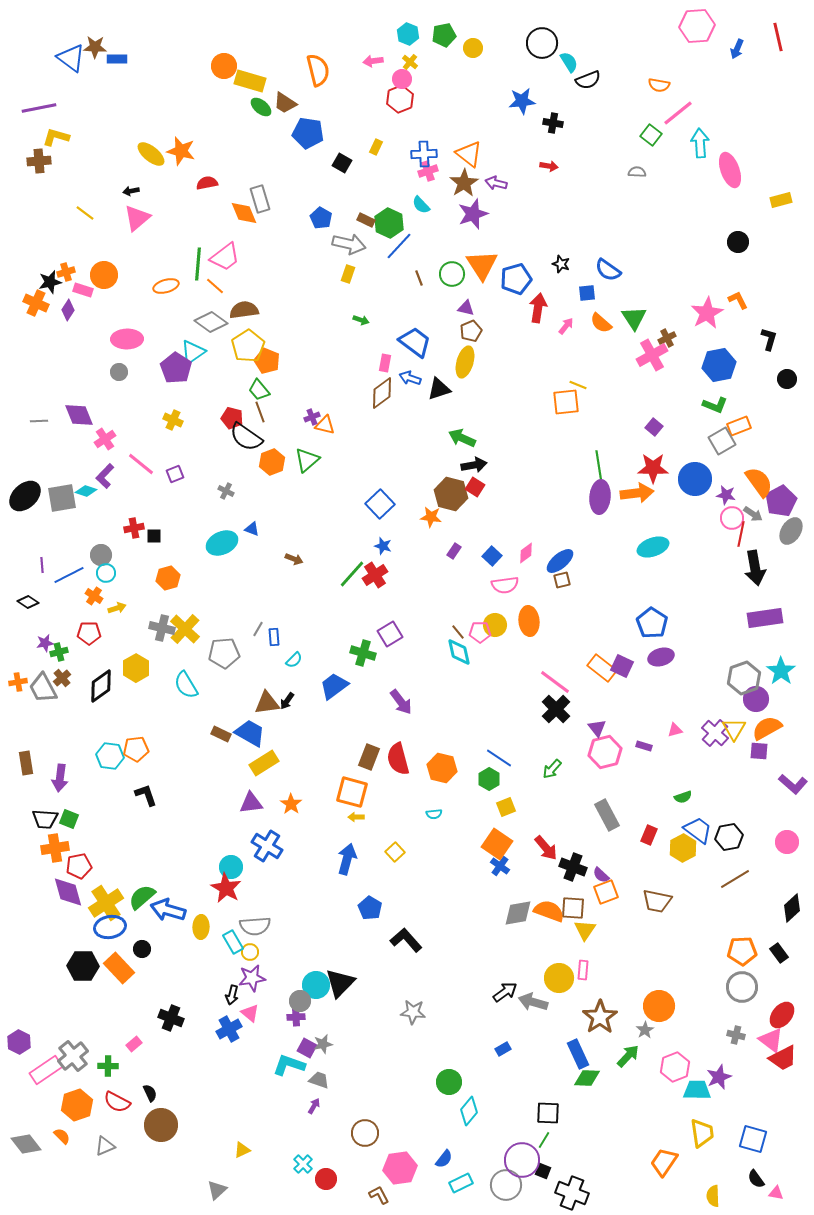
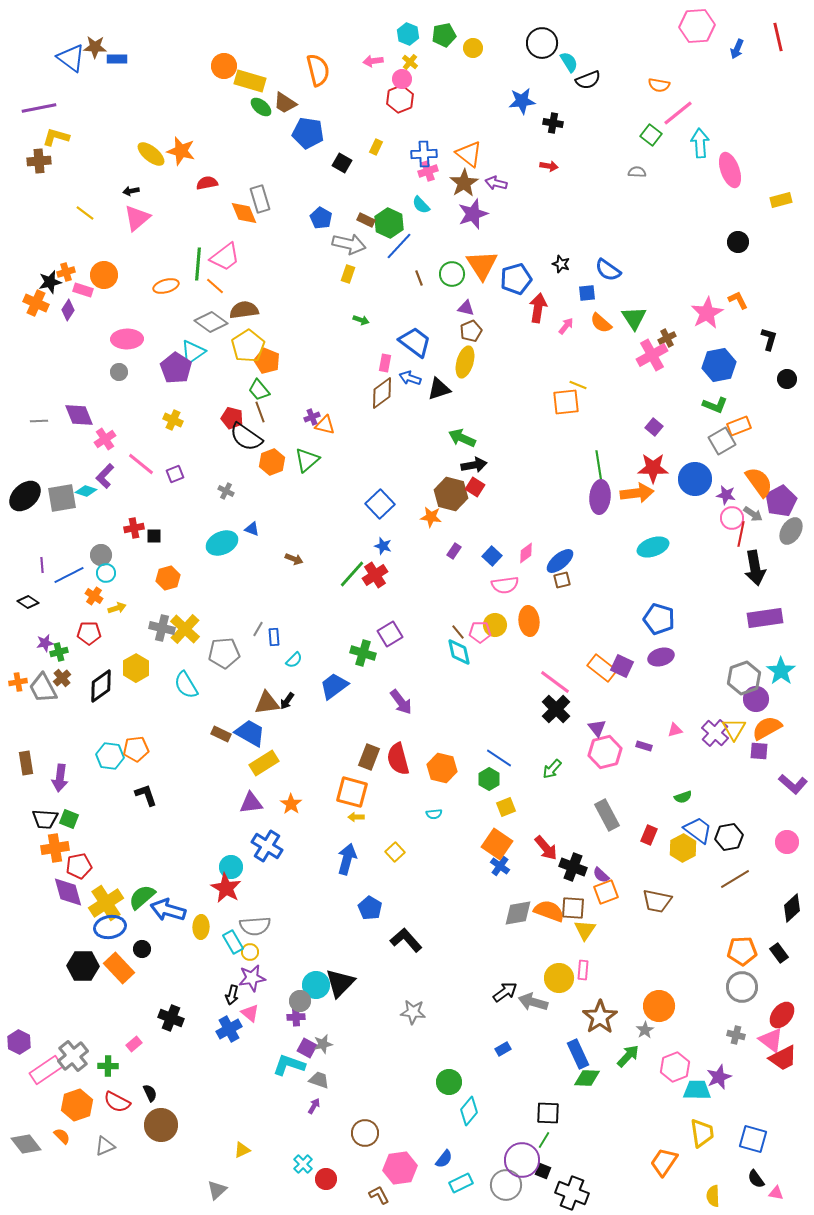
blue pentagon at (652, 623): moved 7 px right, 4 px up; rotated 16 degrees counterclockwise
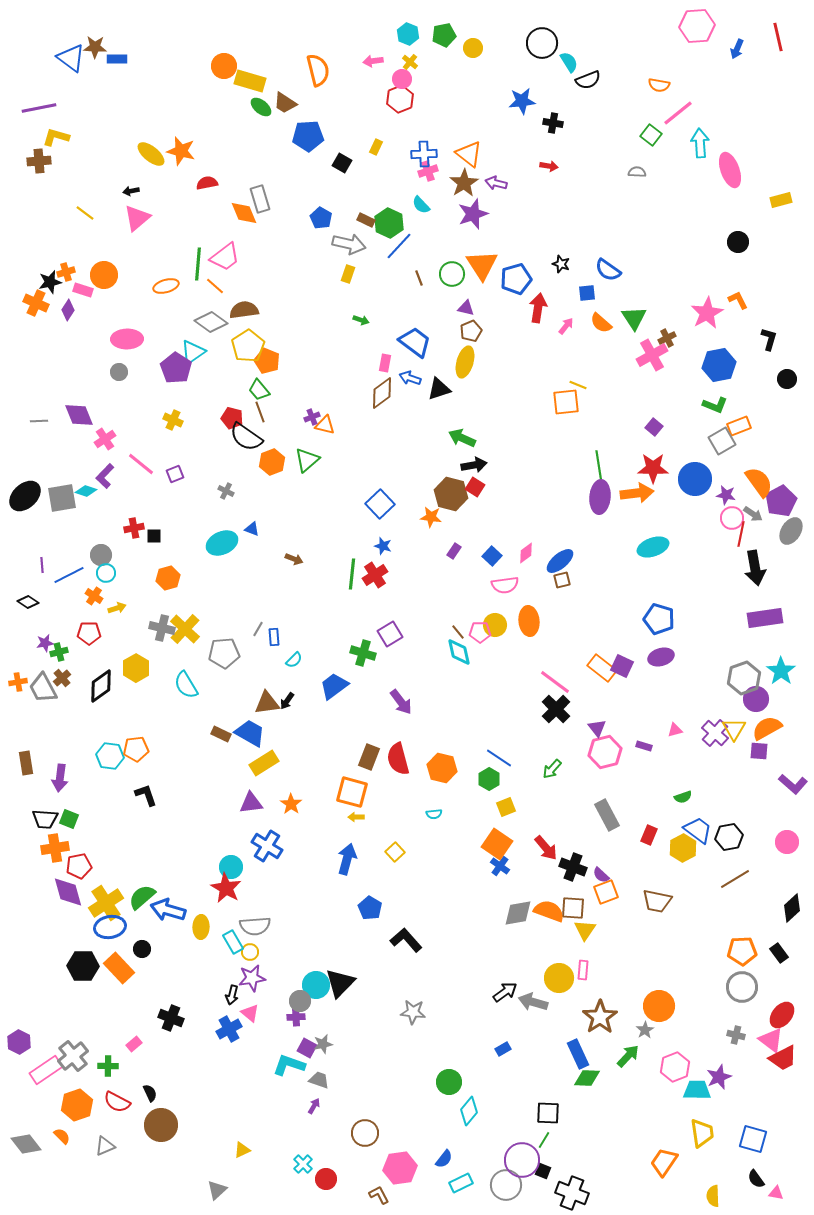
blue pentagon at (308, 133): moved 3 px down; rotated 12 degrees counterclockwise
green line at (352, 574): rotated 36 degrees counterclockwise
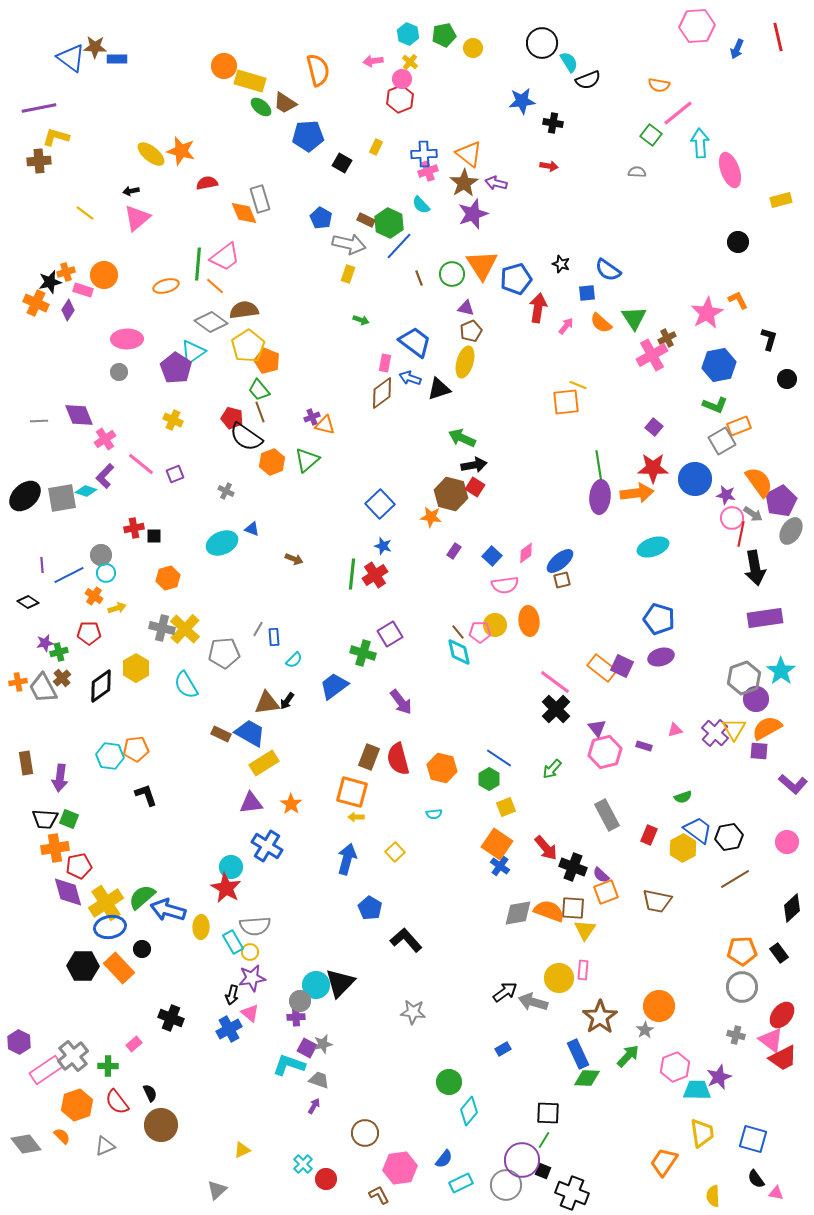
red semicircle at (117, 1102): rotated 24 degrees clockwise
